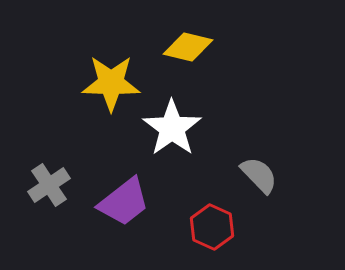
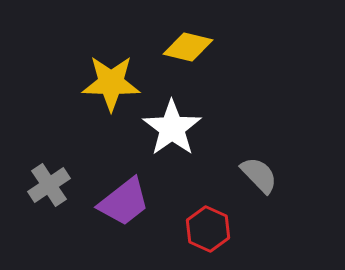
red hexagon: moved 4 px left, 2 px down
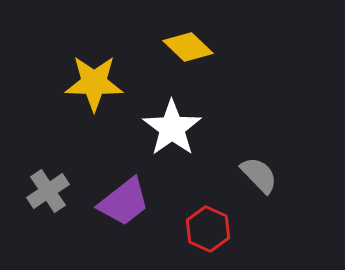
yellow diamond: rotated 30 degrees clockwise
yellow star: moved 17 px left
gray cross: moved 1 px left, 6 px down
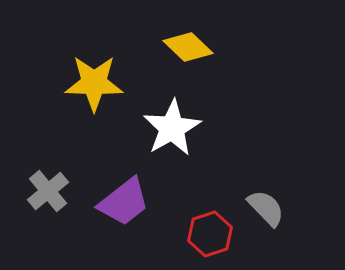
white star: rotated 6 degrees clockwise
gray semicircle: moved 7 px right, 33 px down
gray cross: rotated 6 degrees counterclockwise
red hexagon: moved 2 px right, 5 px down; rotated 18 degrees clockwise
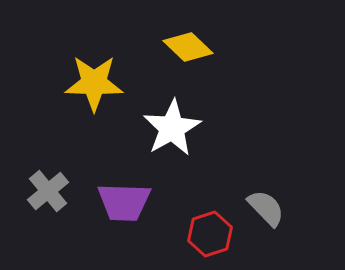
purple trapezoid: rotated 40 degrees clockwise
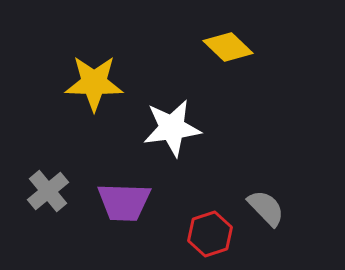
yellow diamond: moved 40 px right
white star: rotated 22 degrees clockwise
